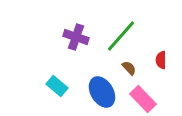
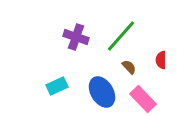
brown semicircle: moved 1 px up
cyan rectangle: rotated 65 degrees counterclockwise
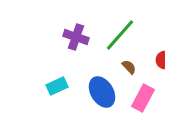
green line: moved 1 px left, 1 px up
pink rectangle: moved 1 px up; rotated 72 degrees clockwise
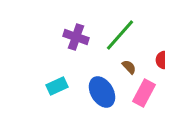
pink rectangle: moved 1 px right, 5 px up
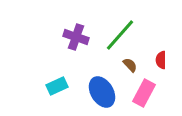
brown semicircle: moved 1 px right, 2 px up
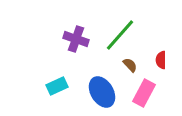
purple cross: moved 2 px down
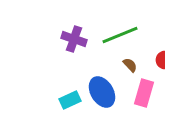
green line: rotated 27 degrees clockwise
purple cross: moved 2 px left
cyan rectangle: moved 13 px right, 14 px down
pink rectangle: rotated 12 degrees counterclockwise
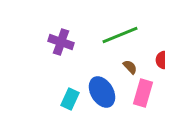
purple cross: moved 13 px left, 3 px down
brown semicircle: moved 2 px down
pink rectangle: moved 1 px left
cyan rectangle: moved 1 px up; rotated 40 degrees counterclockwise
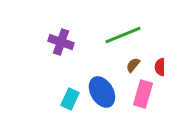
green line: moved 3 px right
red semicircle: moved 1 px left, 7 px down
brown semicircle: moved 3 px right, 2 px up; rotated 98 degrees counterclockwise
pink rectangle: moved 1 px down
